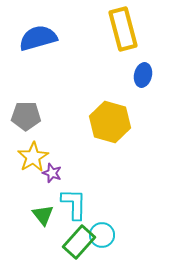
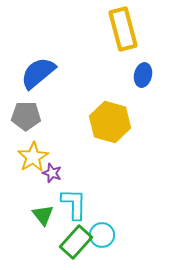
blue semicircle: moved 35 px down; rotated 24 degrees counterclockwise
green rectangle: moved 3 px left
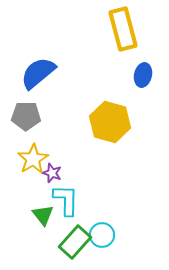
yellow star: moved 2 px down
cyan L-shape: moved 8 px left, 4 px up
green rectangle: moved 1 px left
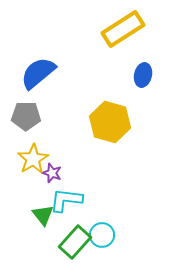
yellow rectangle: rotated 72 degrees clockwise
cyan L-shape: rotated 84 degrees counterclockwise
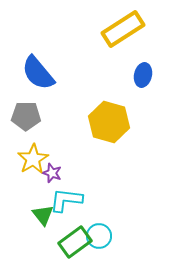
blue semicircle: rotated 90 degrees counterclockwise
yellow hexagon: moved 1 px left
cyan circle: moved 3 px left, 1 px down
green rectangle: rotated 12 degrees clockwise
